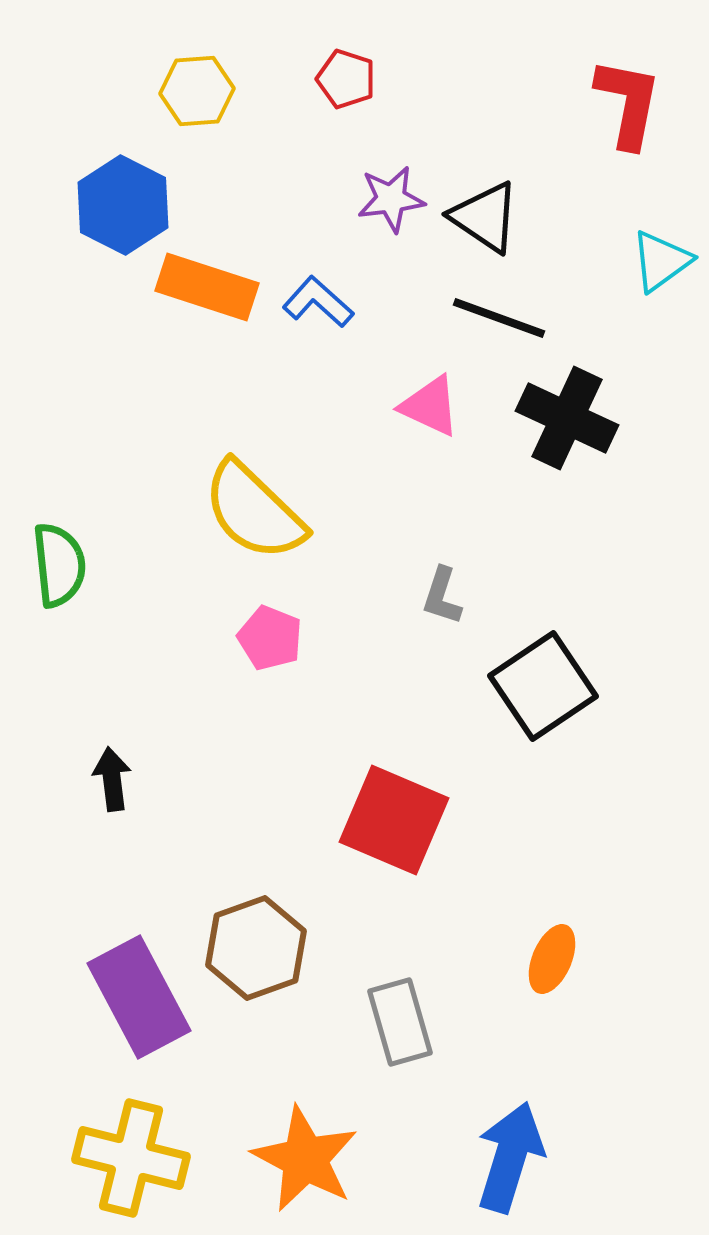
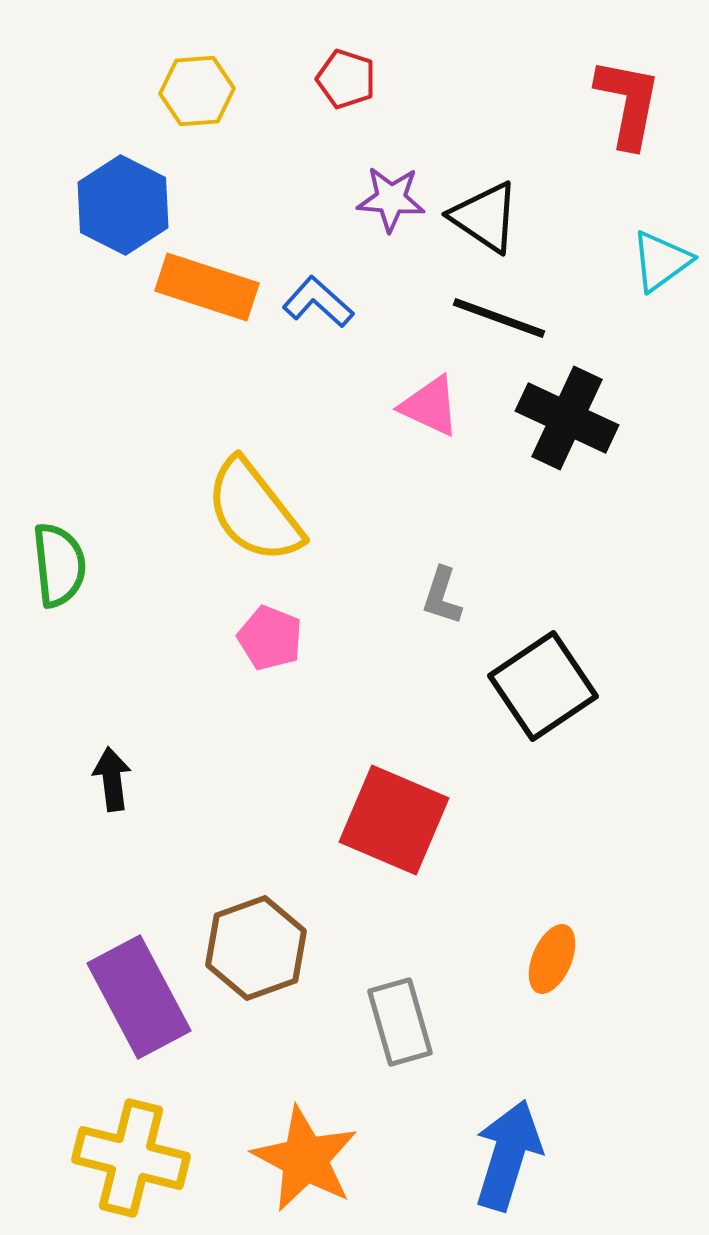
purple star: rotated 12 degrees clockwise
yellow semicircle: rotated 8 degrees clockwise
blue arrow: moved 2 px left, 2 px up
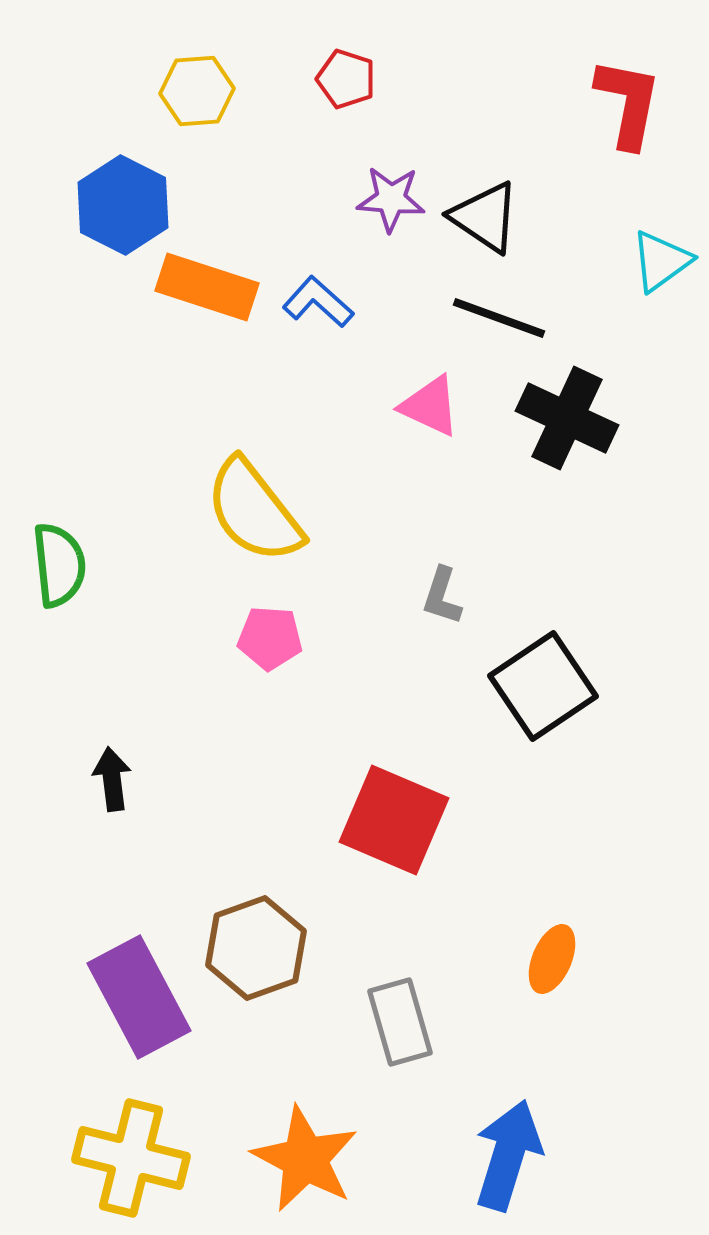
pink pentagon: rotated 18 degrees counterclockwise
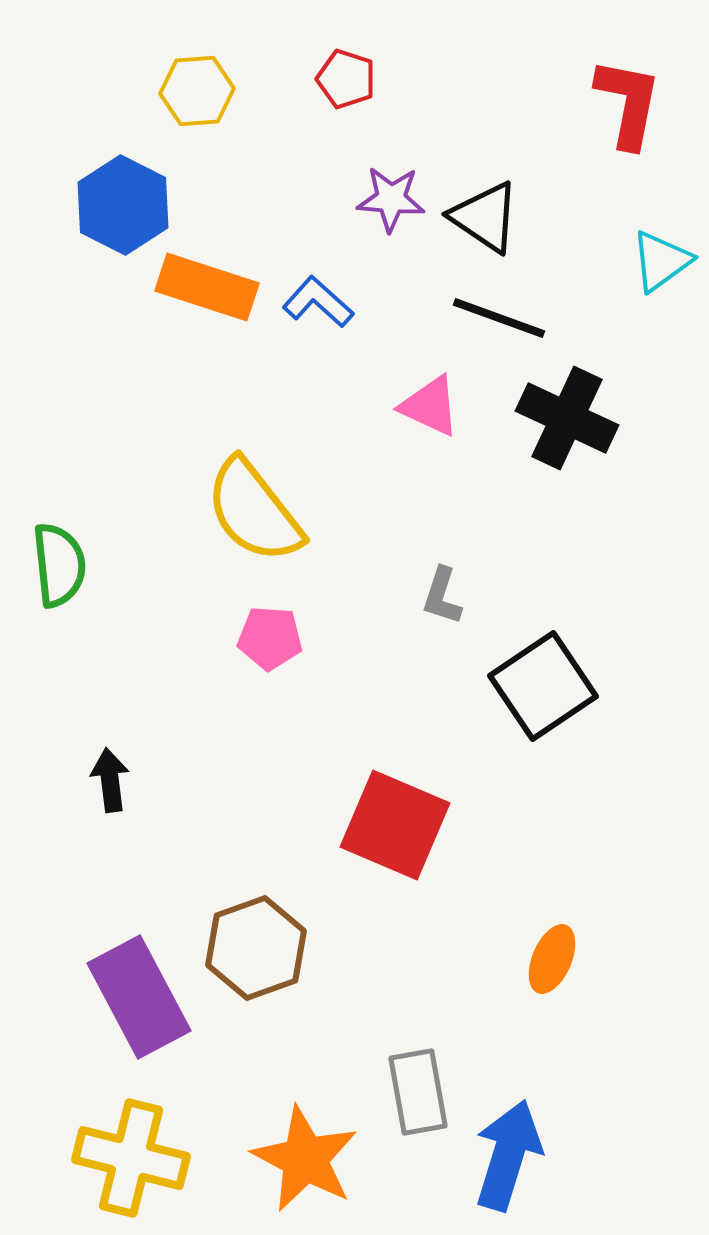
black arrow: moved 2 px left, 1 px down
red square: moved 1 px right, 5 px down
gray rectangle: moved 18 px right, 70 px down; rotated 6 degrees clockwise
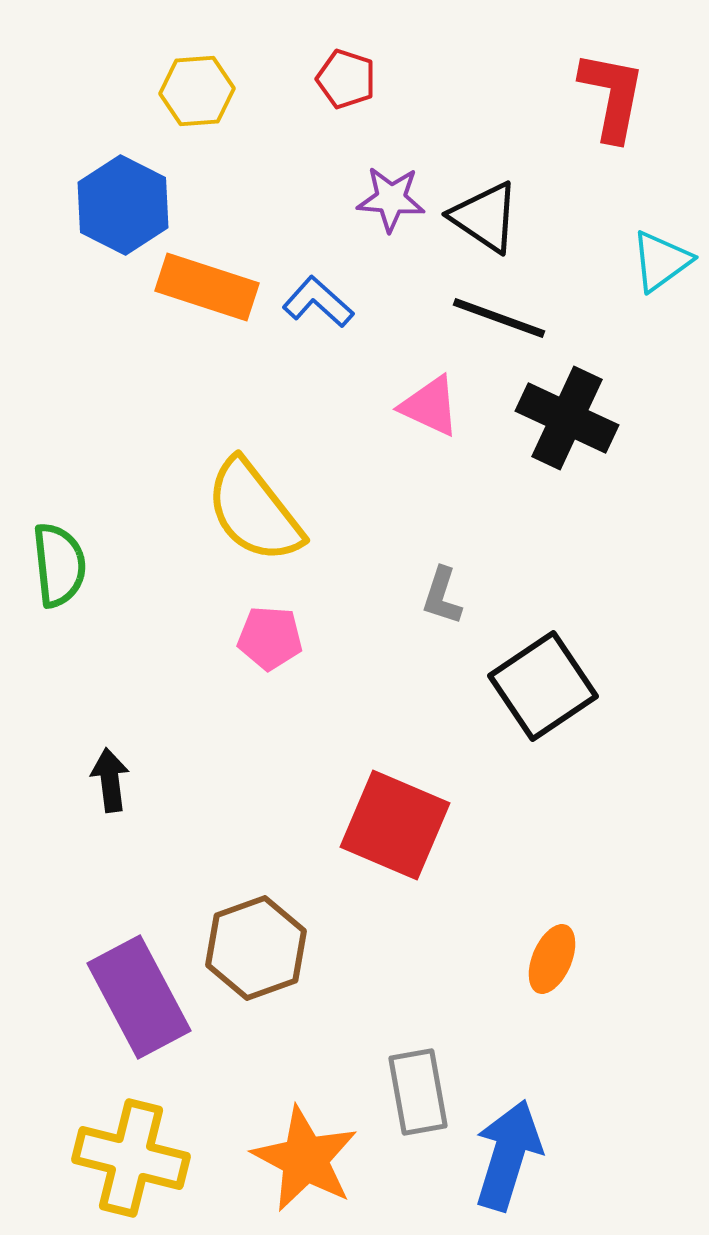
red L-shape: moved 16 px left, 7 px up
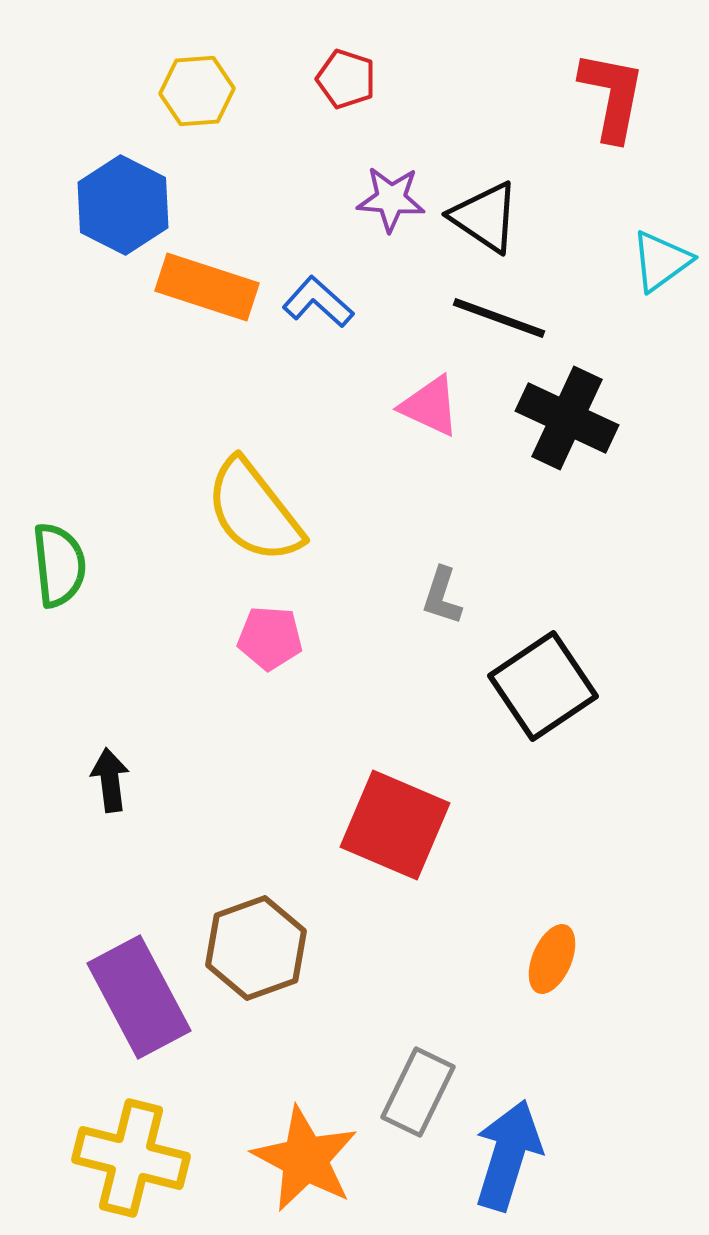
gray rectangle: rotated 36 degrees clockwise
